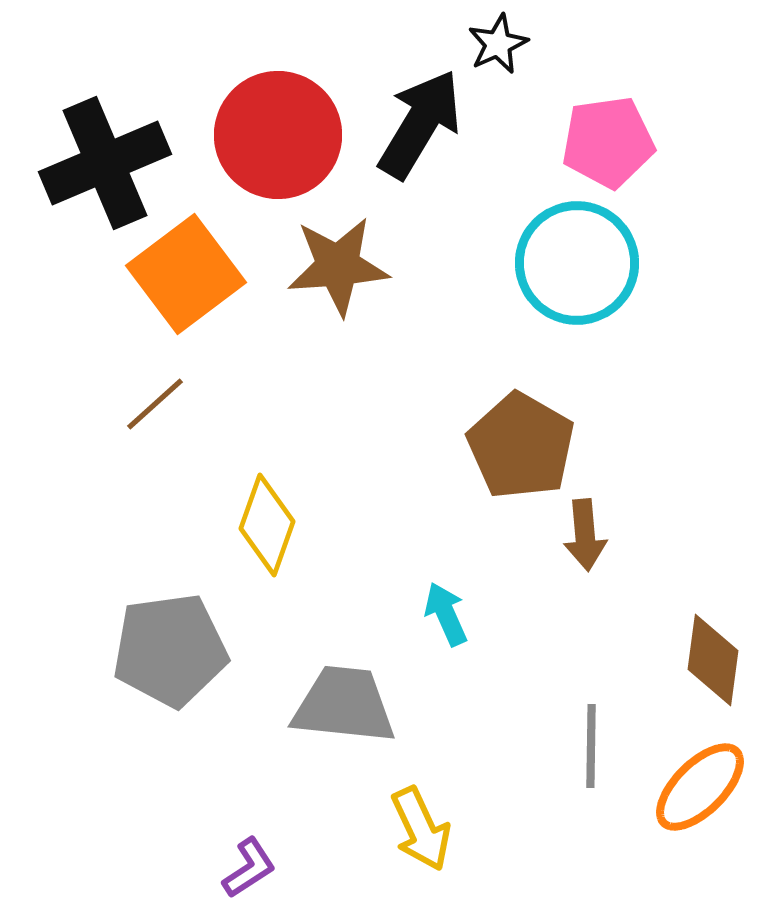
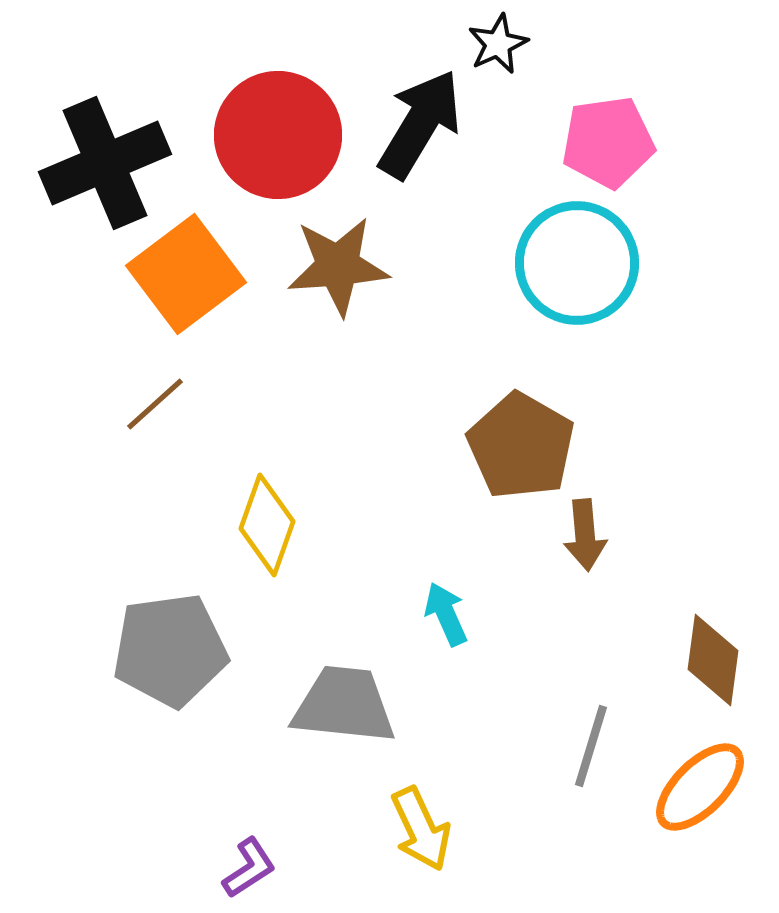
gray line: rotated 16 degrees clockwise
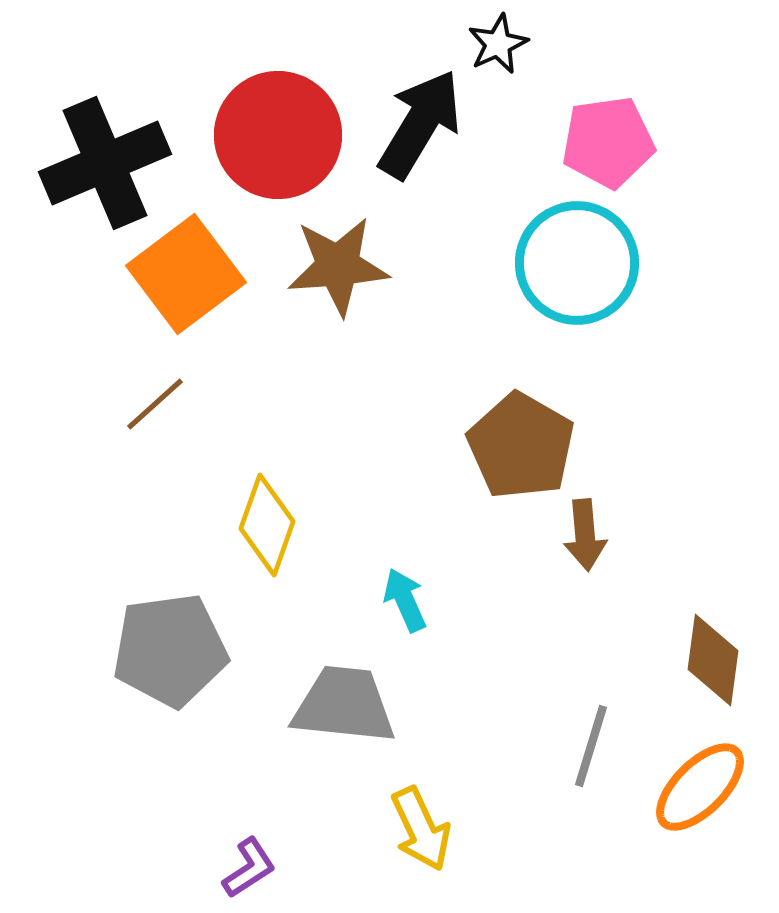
cyan arrow: moved 41 px left, 14 px up
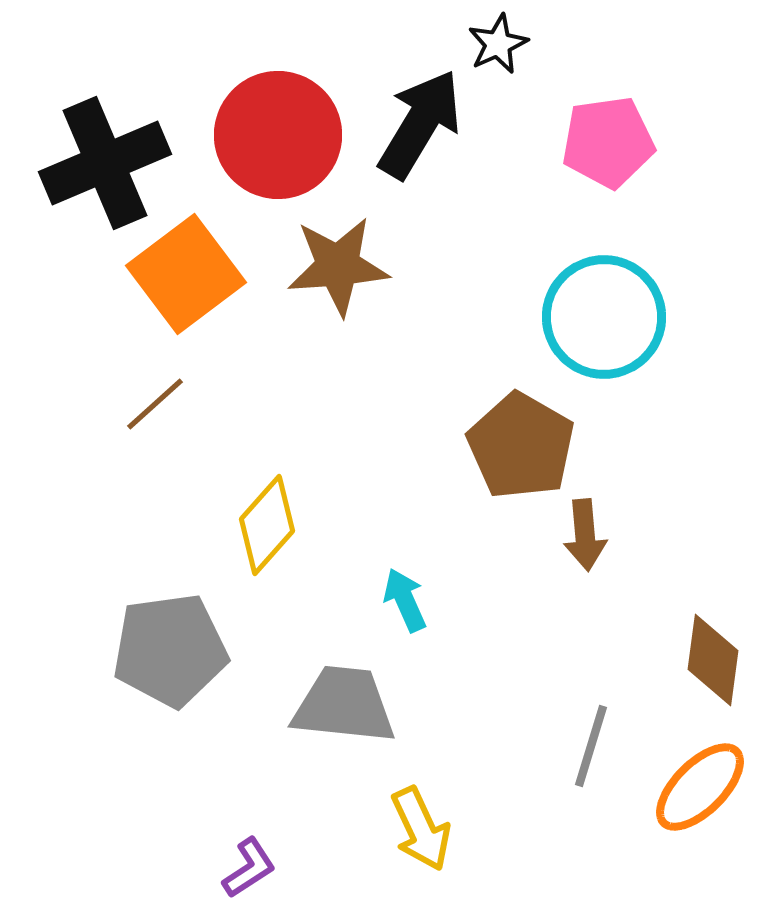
cyan circle: moved 27 px right, 54 px down
yellow diamond: rotated 22 degrees clockwise
